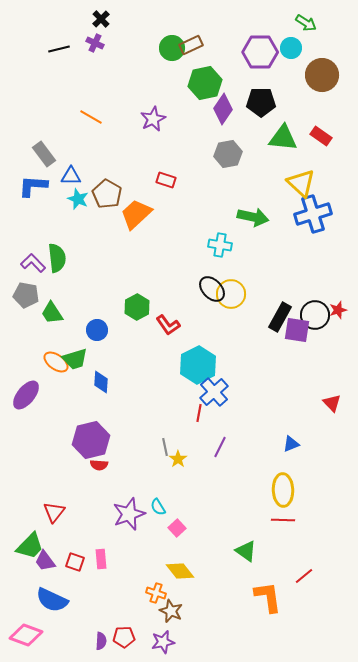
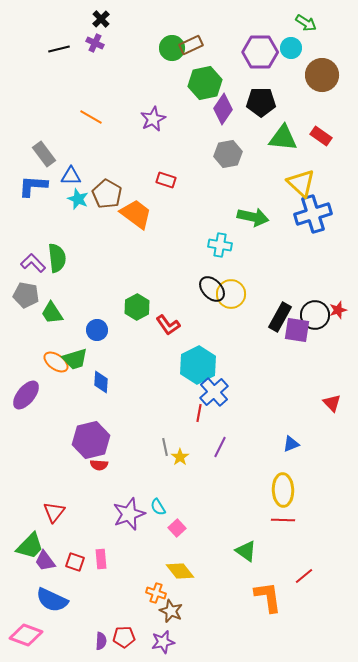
orange trapezoid at (136, 214): rotated 80 degrees clockwise
yellow star at (178, 459): moved 2 px right, 2 px up
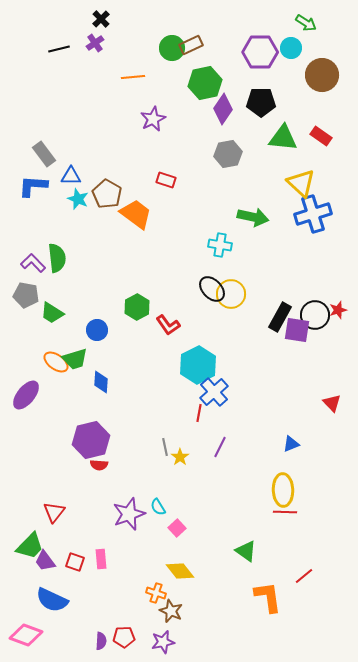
purple cross at (95, 43): rotated 30 degrees clockwise
orange line at (91, 117): moved 42 px right, 40 px up; rotated 35 degrees counterclockwise
green trapezoid at (52, 313): rotated 25 degrees counterclockwise
red line at (283, 520): moved 2 px right, 8 px up
